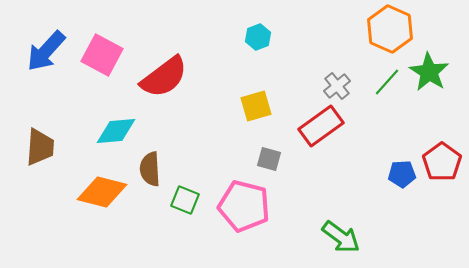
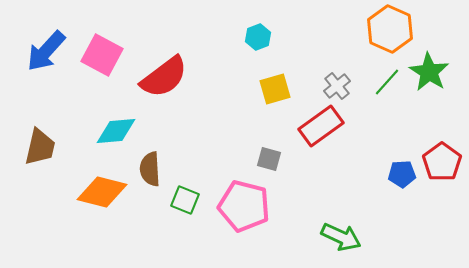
yellow square: moved 19 px right, 17 px up
brown trapezoid: rotated 9 degrees clockwise
green arrow: rotated 12 degrees counterclockwise
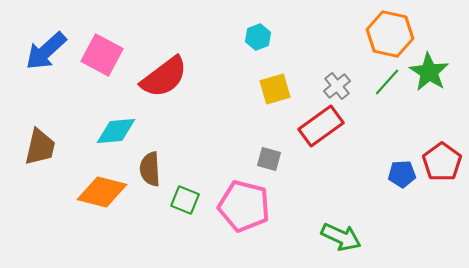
orange hexagon: moved 5 px down; rotated 12 degrees counterclockwise
blue arrow: rotated 6 degrees clockwise
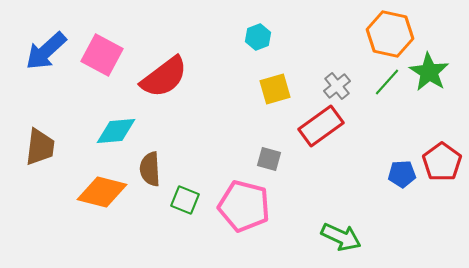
brown trapezoid: rotated 6 degrees counterclockwise
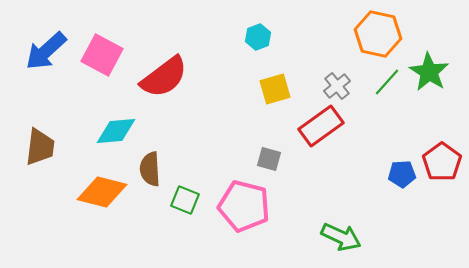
orange hexagon: moved 12 px left
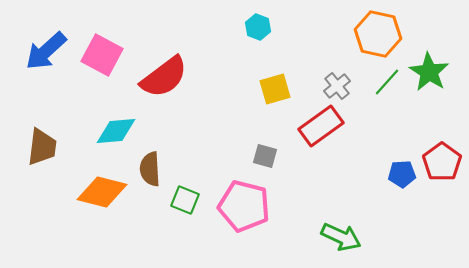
cyan hexagon: moved 10 px up; rotated 20 degrees counterclockwise
brown trapezoid: moved 2 px right
gray square: moved 4 px left, 3 px up
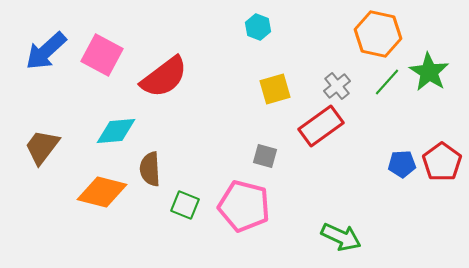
brown trapezoid: rotated 150 degrees counterclockwise
blue pentagon: moved 10 px up
green square: moved 5 px down
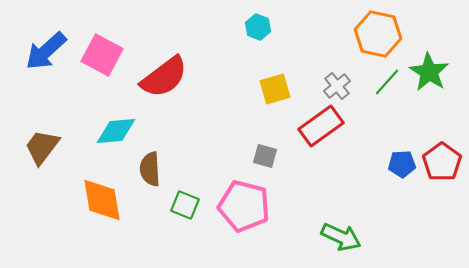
orange diamond: moved 8 px down; rotated 66 degrees clockwise
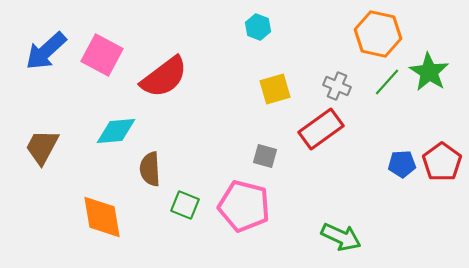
gray cross: rotated 28 degrees counterclockwise
red rectangle: moved 3 px down
brown trapezoid: rotated 9 degrees counterclockwise
orange diamond: moved 17 px down
